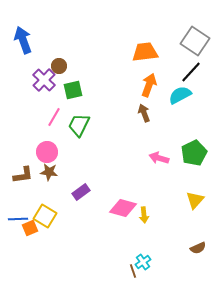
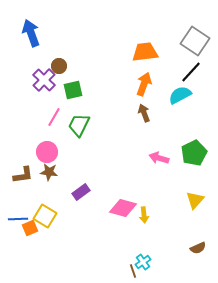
blue arrow: moved 8 px right, 7 px up
orange arrow: moved 5 px left, 1 px up
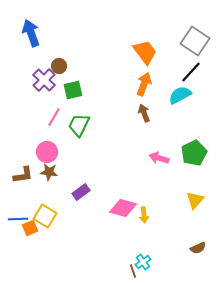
orange trapezoid: rotated 60 degrees clockwise
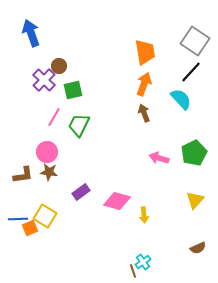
orange trapezoid: rotated 28 degrees clockwise
cyan semicircle: moved 1 px right, 4 px down; rotated 75 degrees clockwise
pink diamond: moved 6 px left, 7 px up
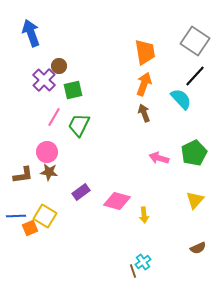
black line: moved 4 px right, 4 px down
blue line: moved 2 px left, 3 px up
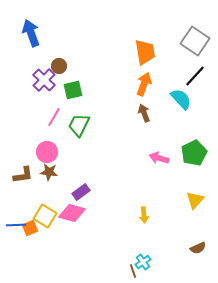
pink diamond: moved 45 px left, 12 px down
blue line: moved 9 px down
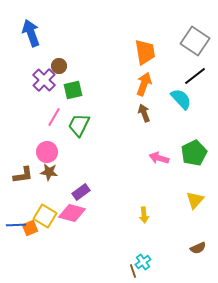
black line: rotated 10 degrees clockwise
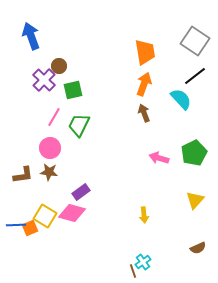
blue arrow: moved 3 px down
pink circle: moved 3 px right, 4 px up
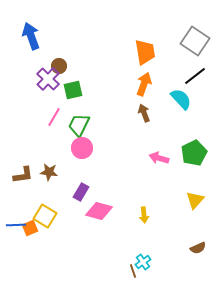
purple cross: moved 4 px right, 1 px up
pink circle: moved 32 px right
purple rectangle: rotated 24 degrees counterclockwise
pink diamond: moved 27 px right, 2 px up
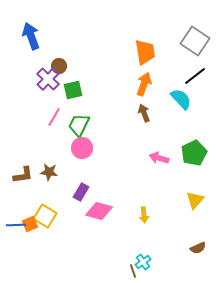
orange square: moved 4 px up
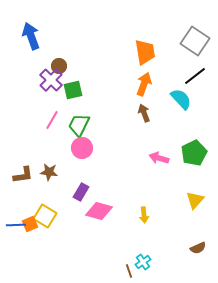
purple cross: moved 3 px right, 1 px down
pink line: moved 2 px left, 3 px down
brown line: moved 4 px left
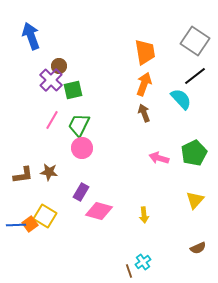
orange square: rotated 14 degrees counterclockwise
